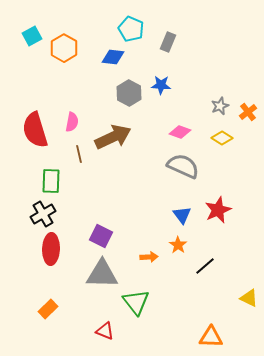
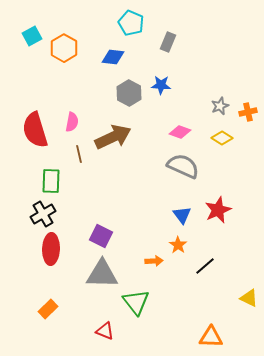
cyan pentagon: moved 6 px up
orange cross: rotated 24 degrees clockwise
orange arrow: moved 5 px right, 4 px down
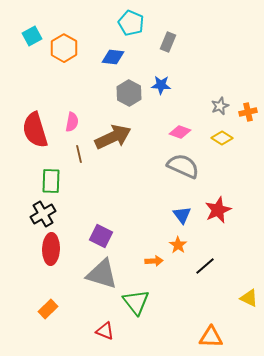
gray triangle: rotated 16 degrees clockwise
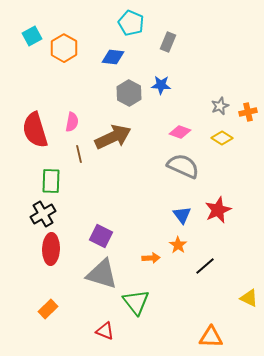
orange arrow: moved 3 px left, 3 px up
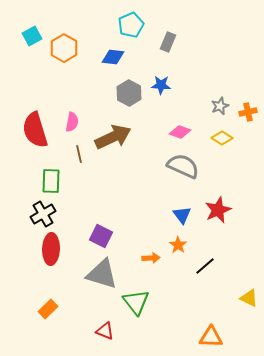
cyan pentagon: moved 2 px down; rotated 25 degrees clockwise
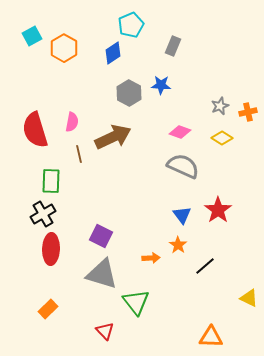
gray rectangle: moved 5 px right, 4 px down
blue diamond: moved 4 px up; rotated 40 degrees counterclockwise
red star: rotated 12 degrees counterclockwise
red triangle: rotated 24 degrees clockwise
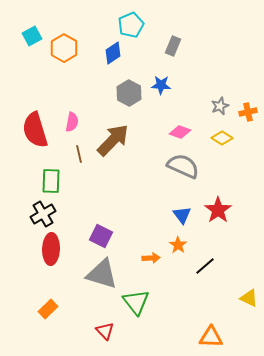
brown arrow: moved 3 px down; rotated 21 degrees counterclockwise
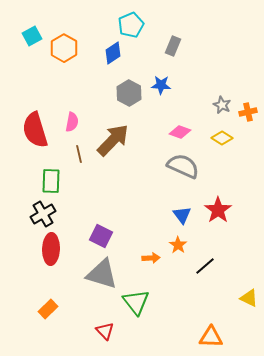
gray star: moved 2 px right, 1 px up; rotated 24 degrees counterclockwise
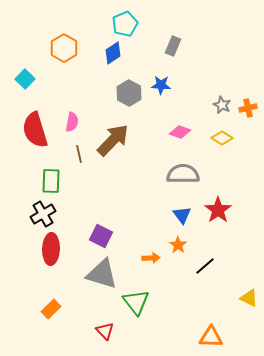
cyan pentagon: moved 6 px left, 1 px up
cyan square: moved 7 px left, 43 px down; rotated 18 degrees counterclockwise
orange cross: moved 4 px up
gray semicircle: moved 8 px down; rotated 24 degrees counterclockwise
orange rectangle: moved 3 px right
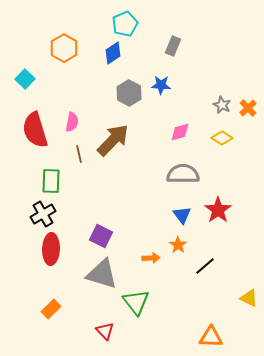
orange cross: rotated 30 degrees counterclockwise
pink diamond: rotated 35 degrees counterclockwise
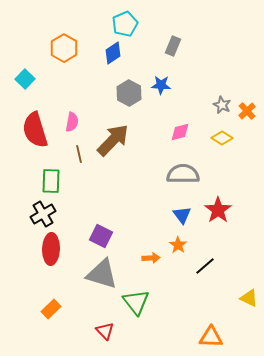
orange cross: moved 1 px left, 3 px down
